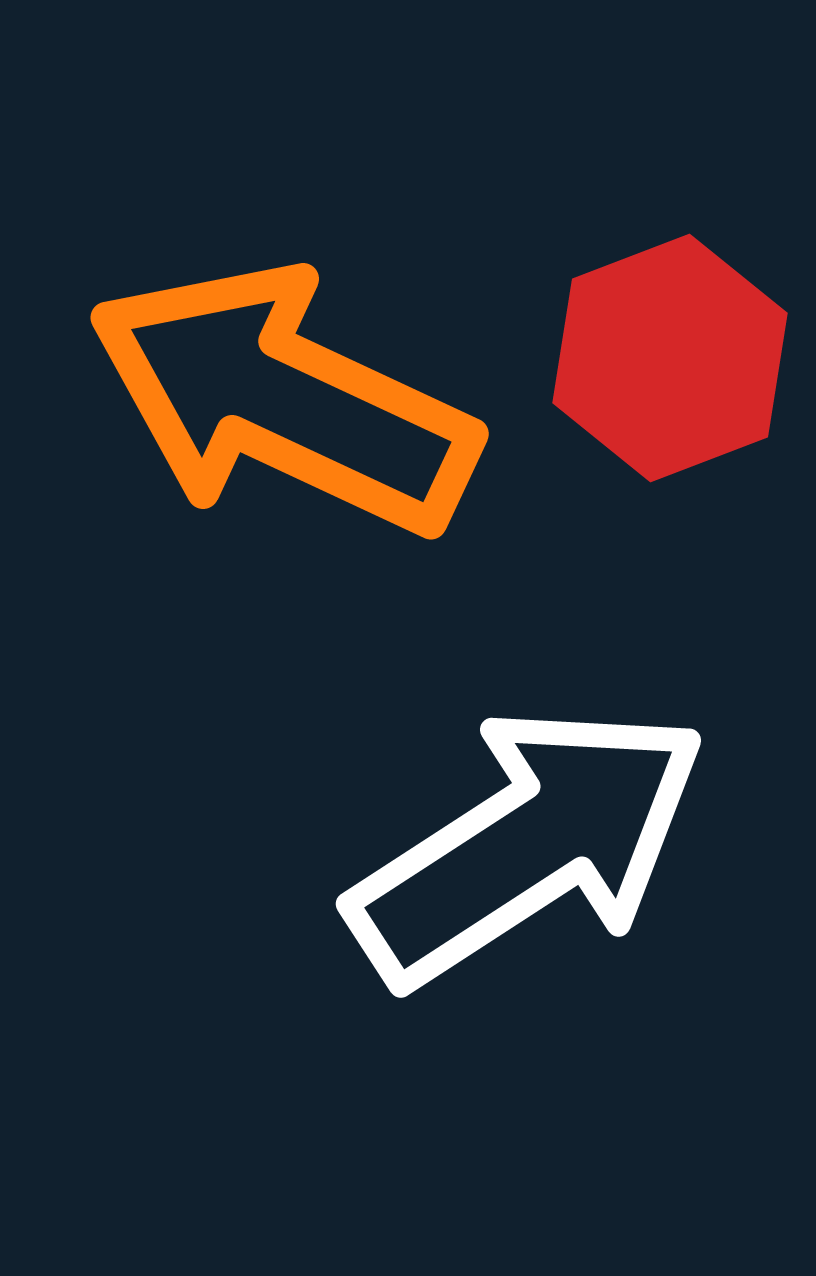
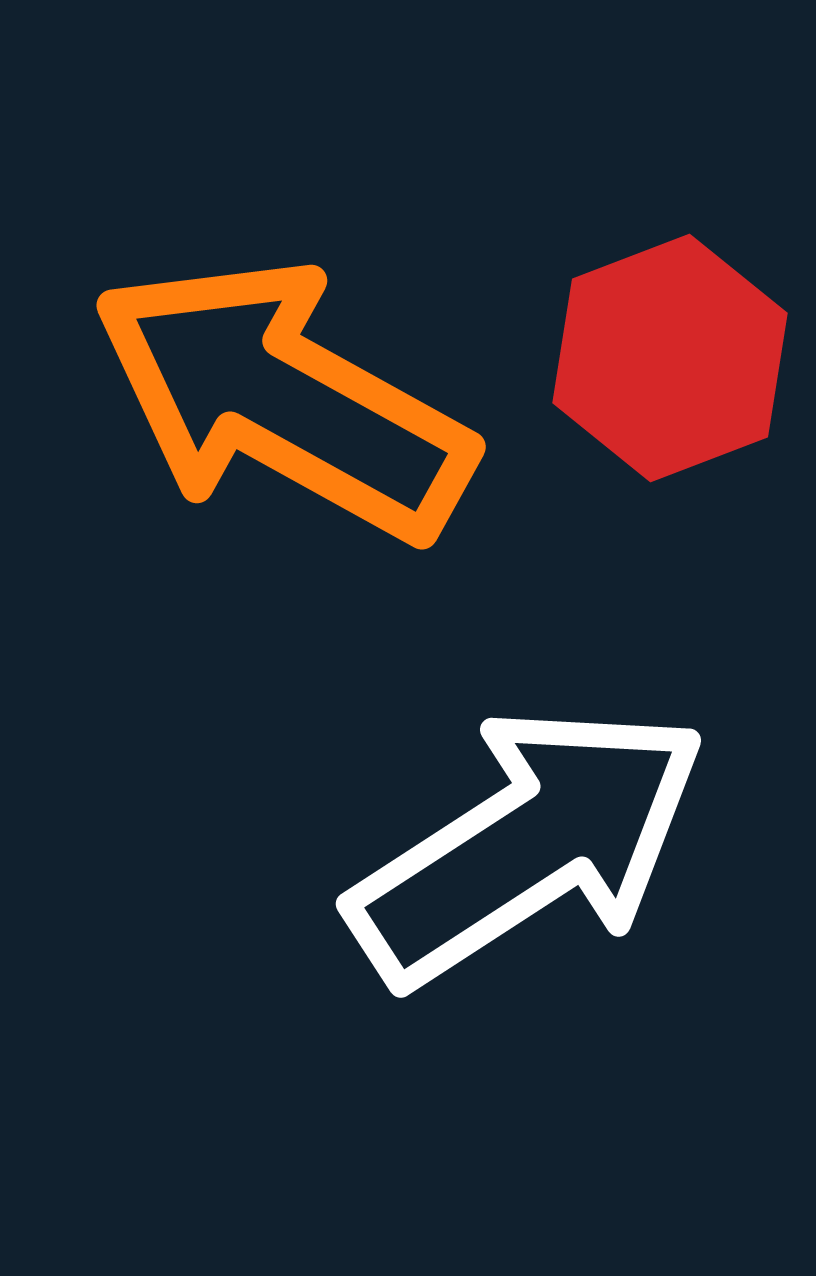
orange arrow: rotated 4 degrees clockwise
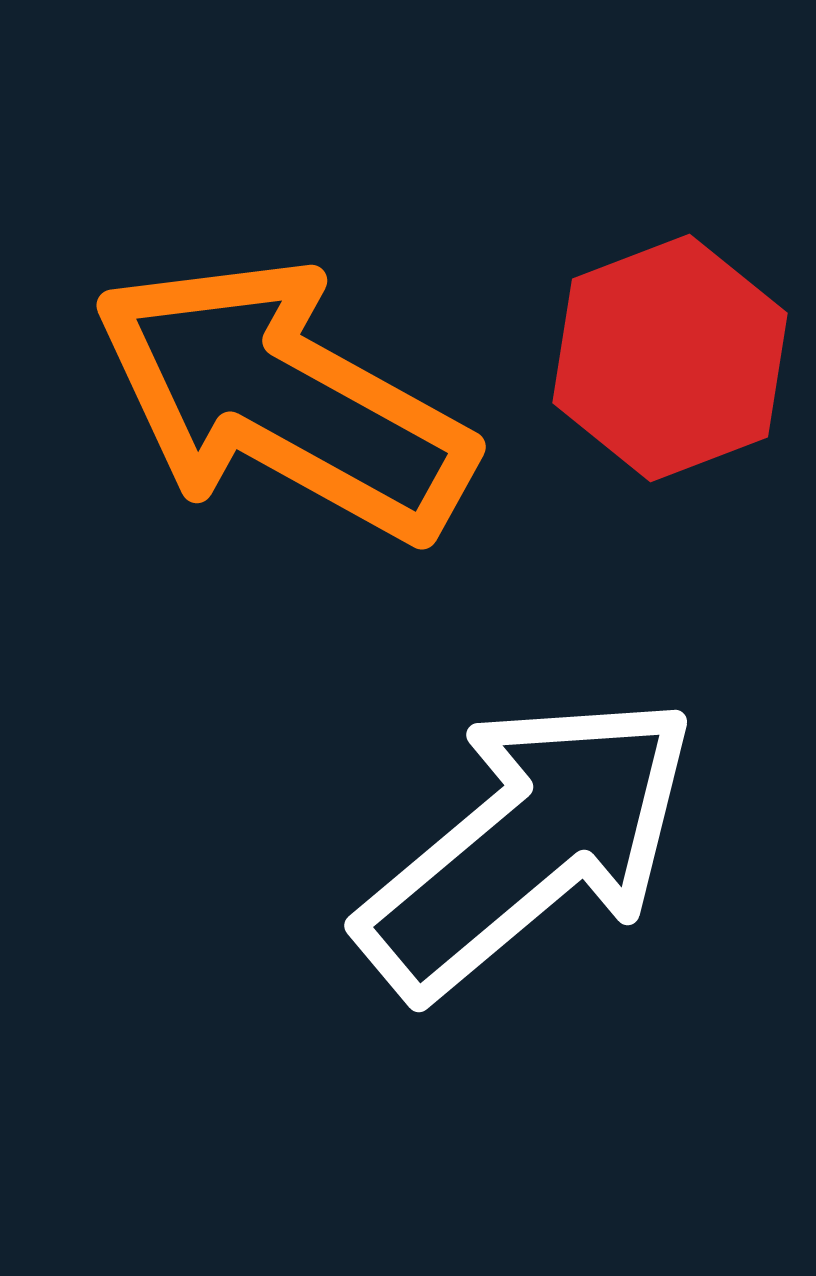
white arrow: rotated 7 degrees counterclockwise
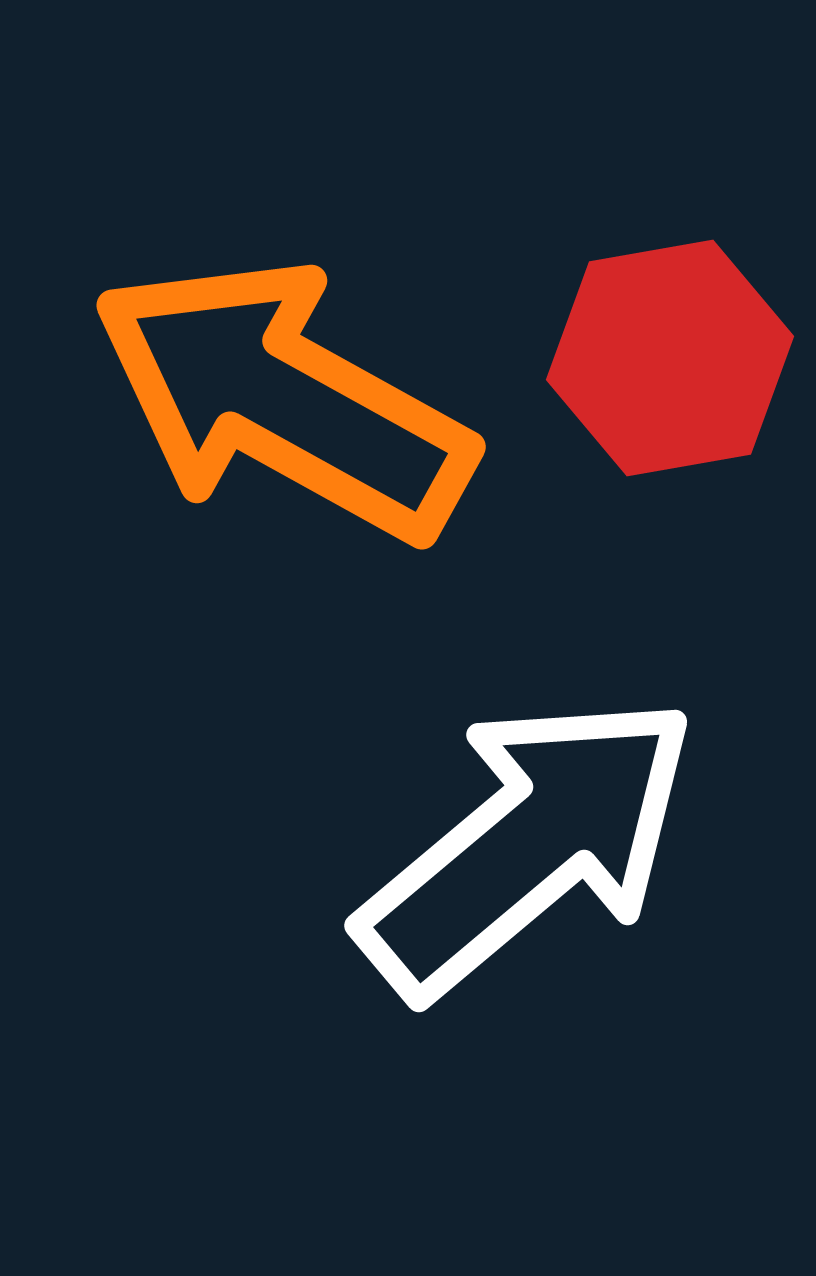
red hexagon: rotated 11 degrees clockwise
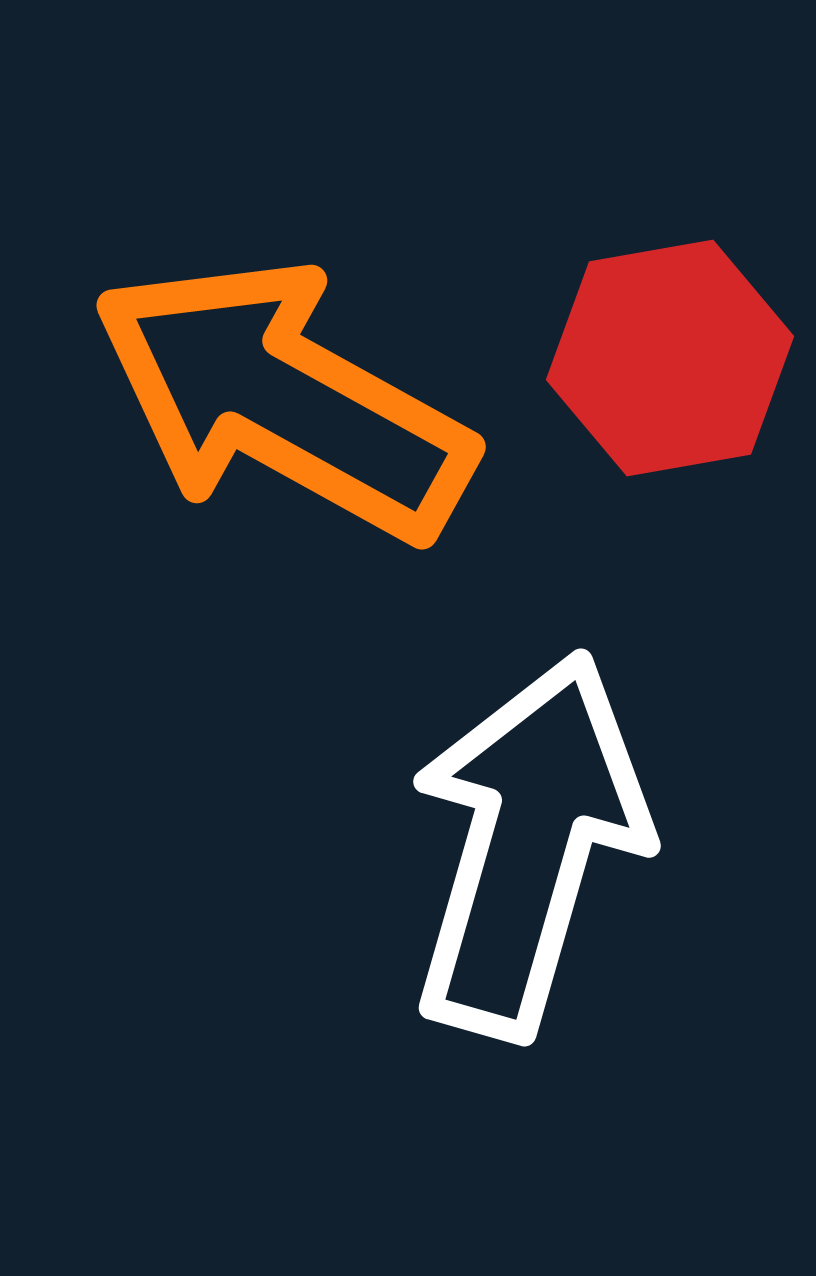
white arrow: rotated 34 degrees counterclockwise
